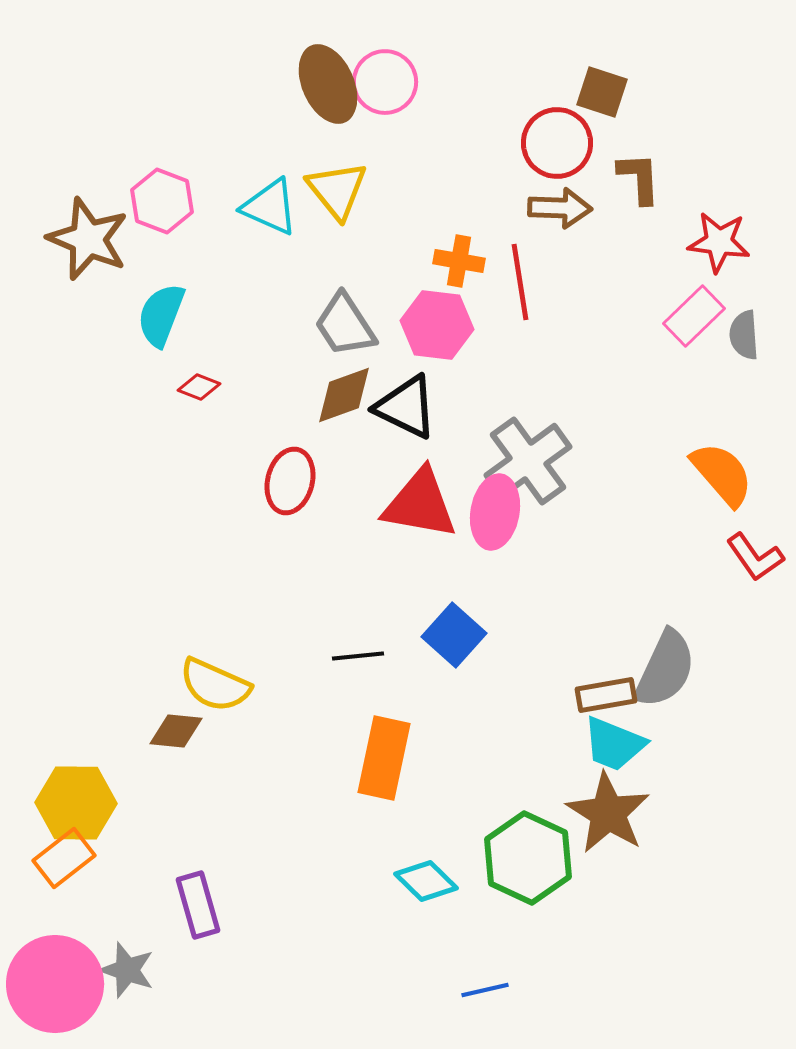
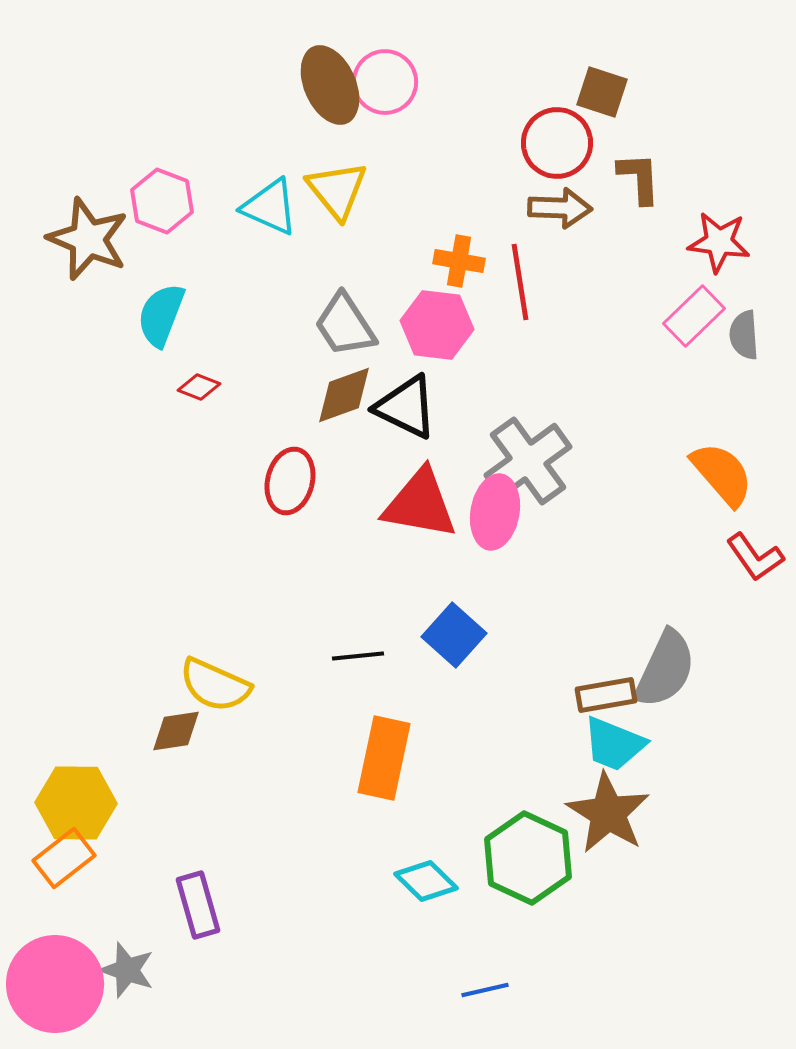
brown ellipse at (328, 84): moved 2 px right, 1 px down
brown diamond at (176, 731): rotated 14 degrees counterclockwise
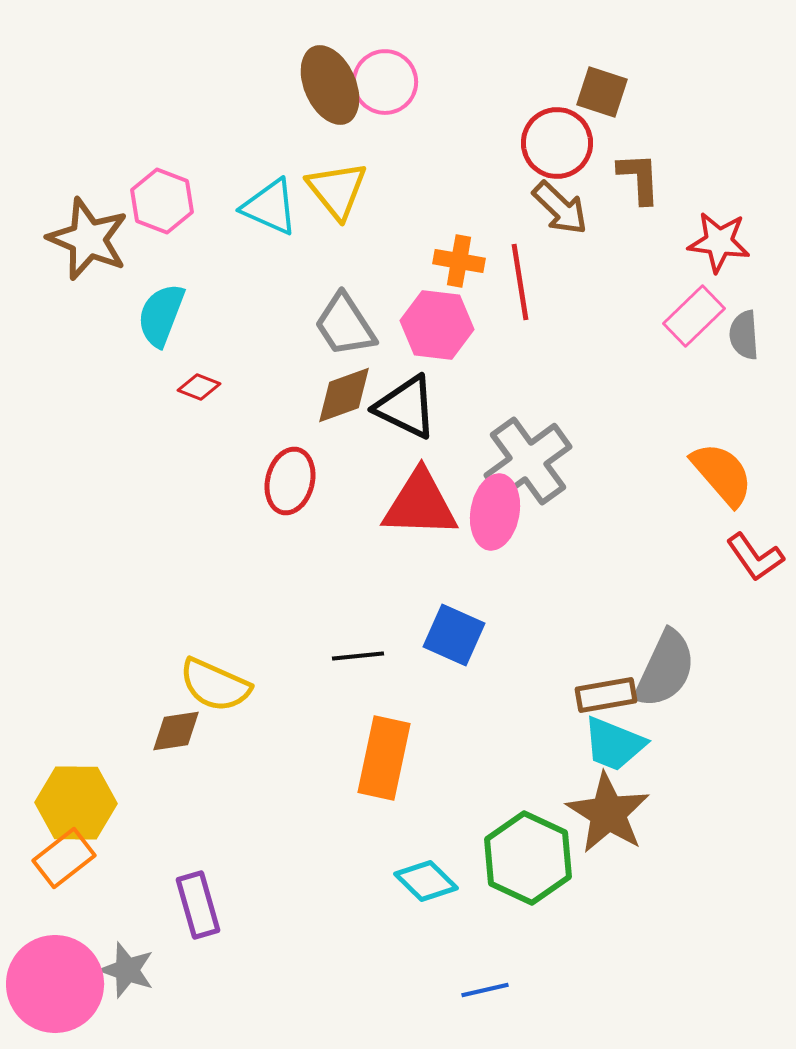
brown arrow at (560, 208): rotated 42 degrees clockwise
red triangle at (420, 504): rotated 8 degrees counterclockwise
blue square at (454, 635): rotated 18 degrees counterclockwise
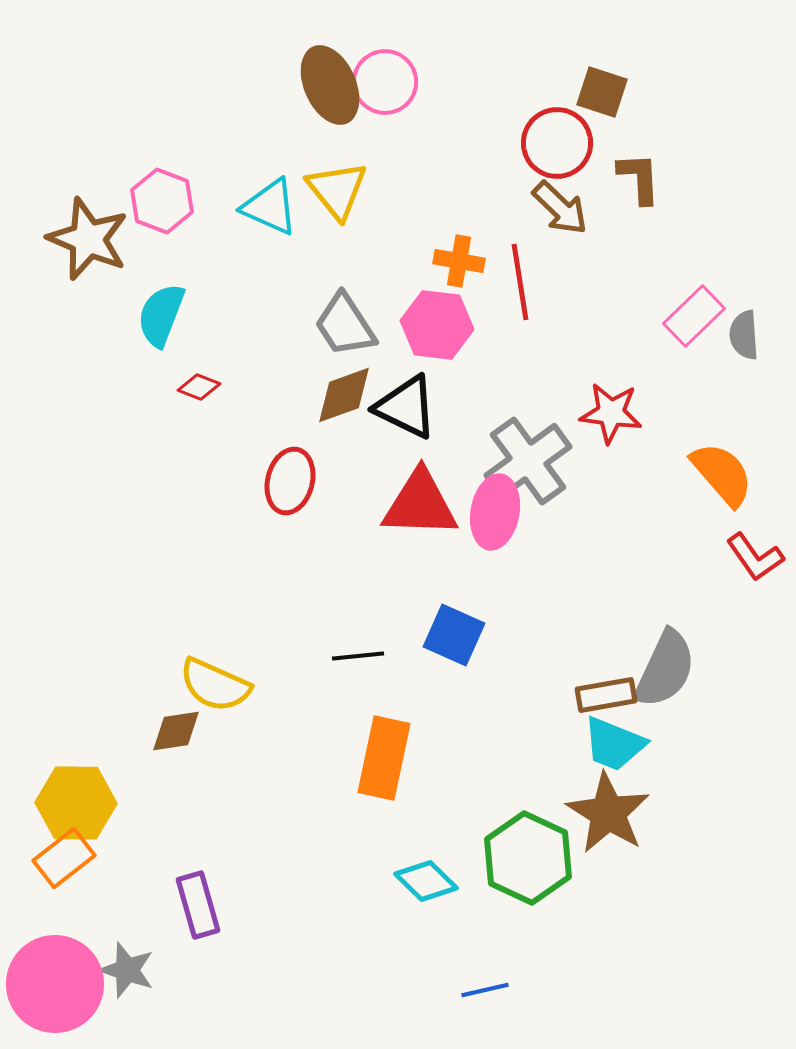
red star at (719, 242): moved 108 px left, 171 px down
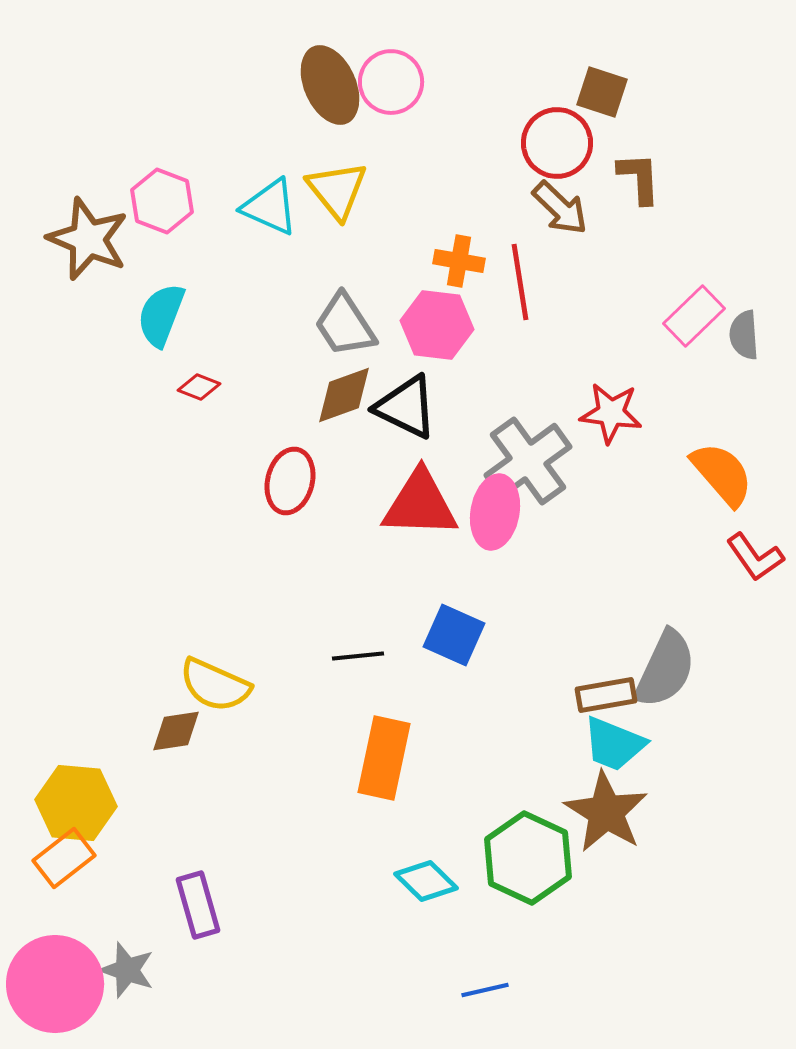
pink circle at (385, 82): moved 6 px right
yellow hexagon at (76, 803): rotated 4 degrees clockwise
brown star at (608, 813): moved 2 px left, 1 px up
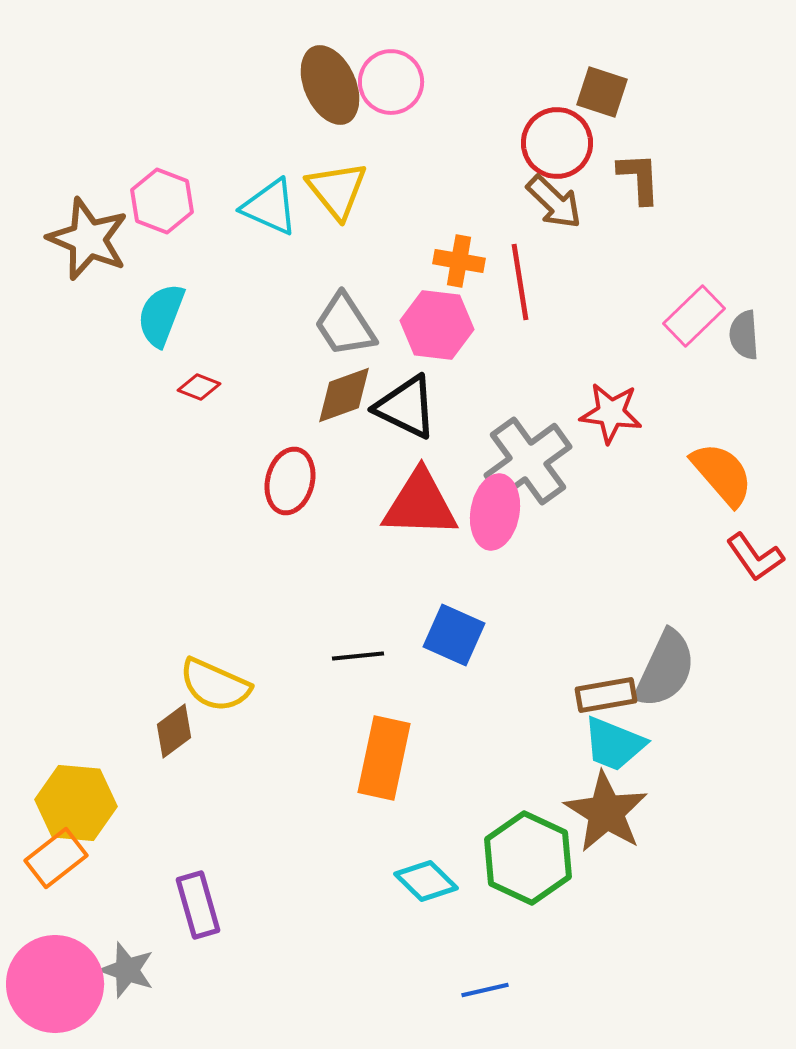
brown arrow at (560, 208): moved 6 px left, 6 px up
brown diamond at (176, 731): moved 2 px left; rotated 28 degrees counterclockwise
orange rectangle at (64, 858): moved 8 px left
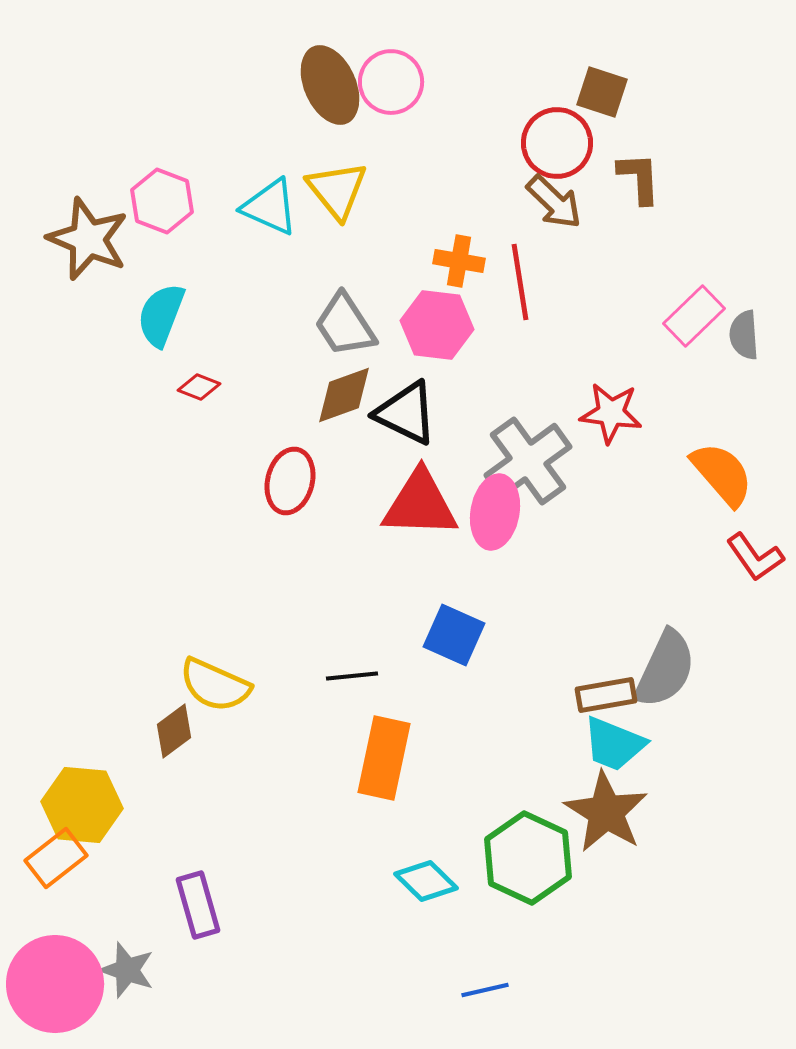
black triangle at (406, 407): moved 6 px down
black line at (358, 656): moved 6 px left, 20 px down
yellow hexagon at (76, 803): moved 6 px right, 2 px down
